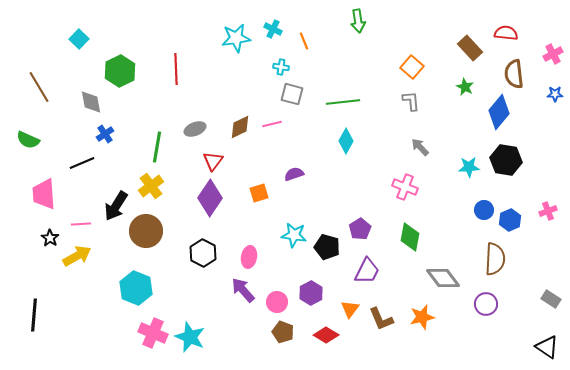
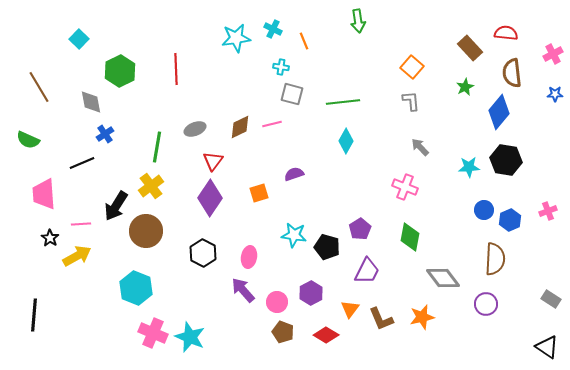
brown semicircle at (514, 74): moved 2 px left, 1 px up
green star at (465, 87): rotated 18 degrees clockwise
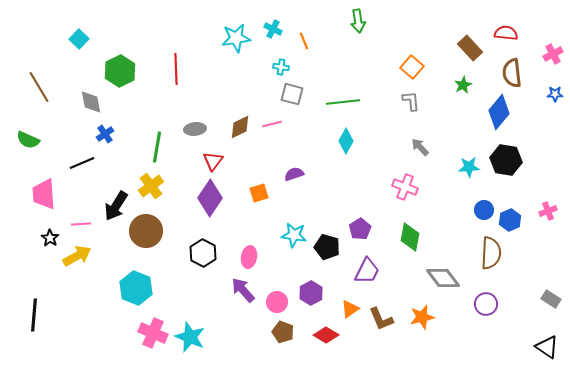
green star at (465, 87): moved 2 px left, 2 px up
gray ellipse at (195, 129): rotated 15 degrees clockwise
brown semicircle at (495, 259): moved 4 px left, 6 px up
orange triangle at (350, 309): rotated 18 degrees clockwise
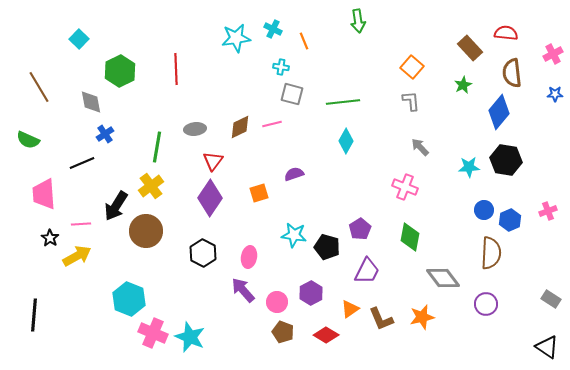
cyan hexagon at (136, 288): moved 7 px left, 11 px down
